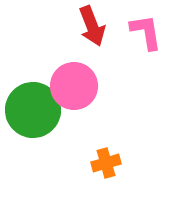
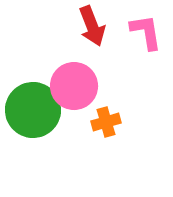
orange cross: moved 41 px up
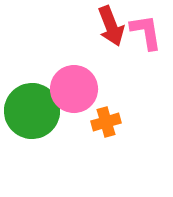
red arrow: moved 19 px right
pink circle: moved 3 px down
green circle: moved 1 px left, 1 px down
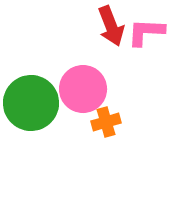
pink L-shape: rotated 78 degrees counterclockwise
pink circle: moved 9 px right
green circle: moved 1 px left, 8 px up
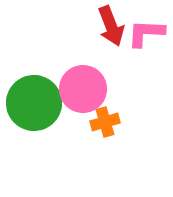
pink L-shape: moved 1 px down
green circle: moved 3 px right
orange cross: moved 1 px left
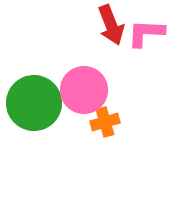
red arrow: moved 1 px up
pink circle: moved 1 px right, 1 px down
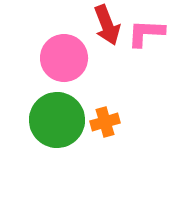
red arrow: moved 4 px left
pink circle: moved 20 px left, 32 px up
green circle: moved 23 px right, 17 px down
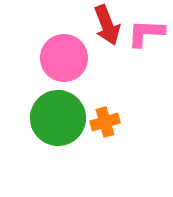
green circle: moved 1 px right, 2 px up
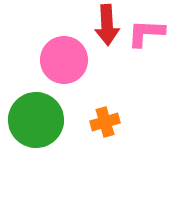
red arrow: rotated 18 degrees clockwise
pink circle: moved 2 px down
green circle: moved 22 px left, 2 px down
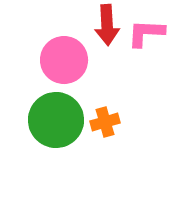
green circle: moved 20 px right
